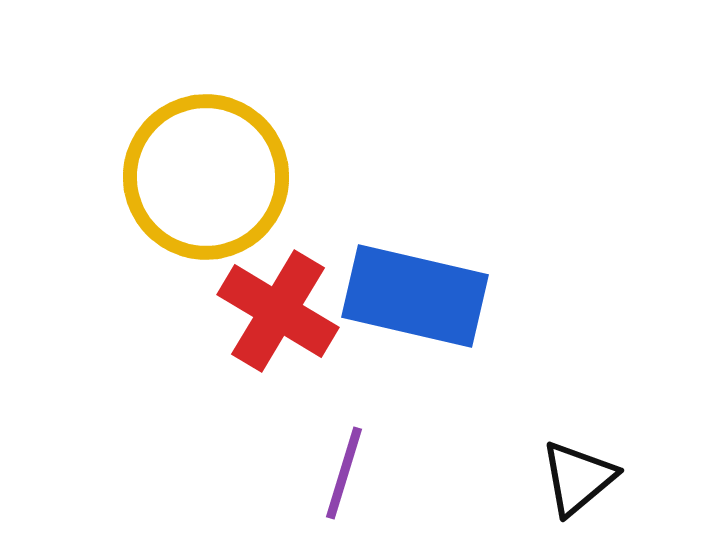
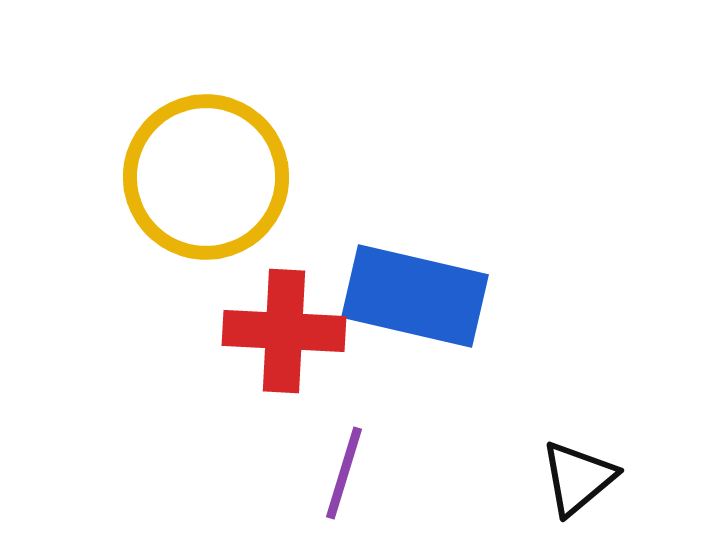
red cross: moved 6 px right, 20 px down; rotated 28 degrees counterclockwise
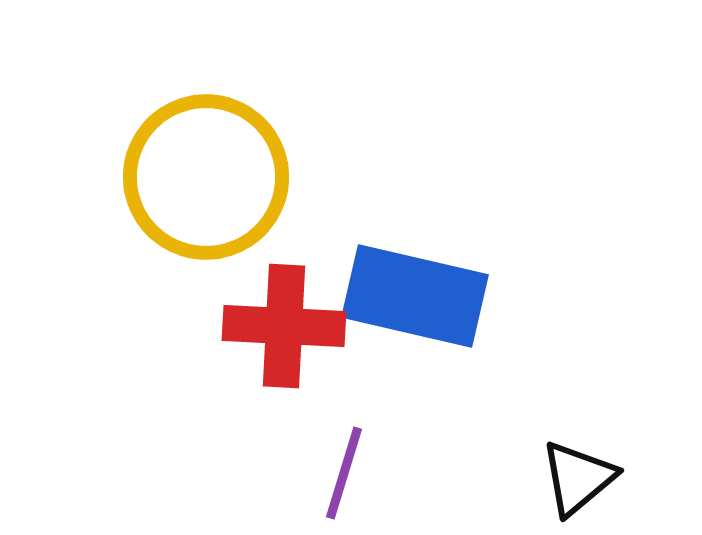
red cross: moved 5 px up
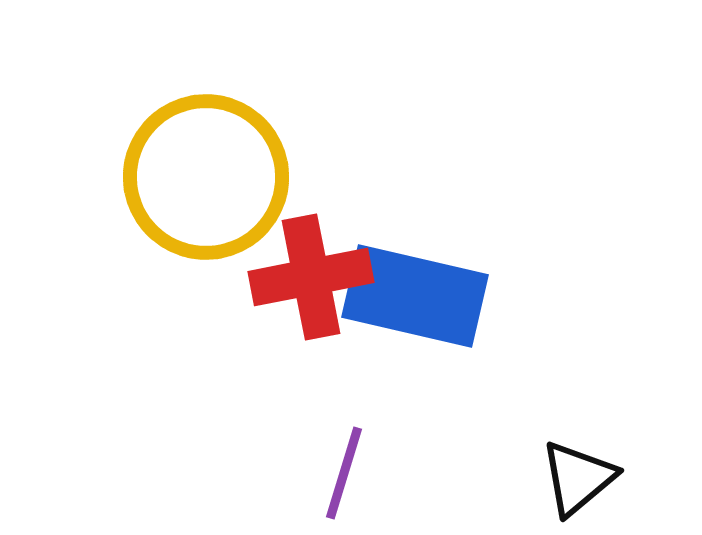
red cross: moved 27 px right, 49 px up; rotated 14 degrees counterclockwise
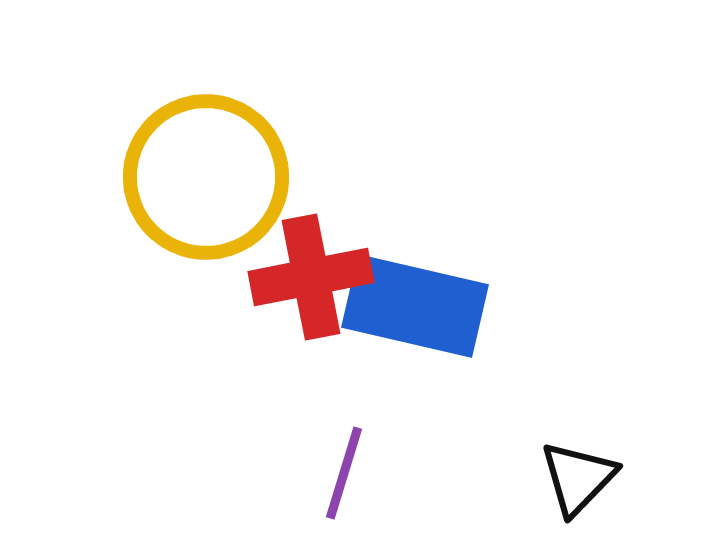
blue rectangle: moved 10 px down
black triangle: rotated 6 degrees counterclockwise
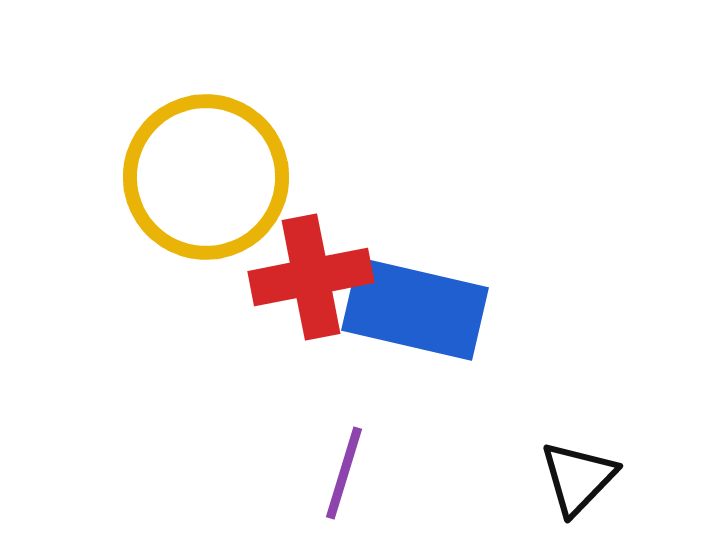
blue rectangle: moved 3 px down
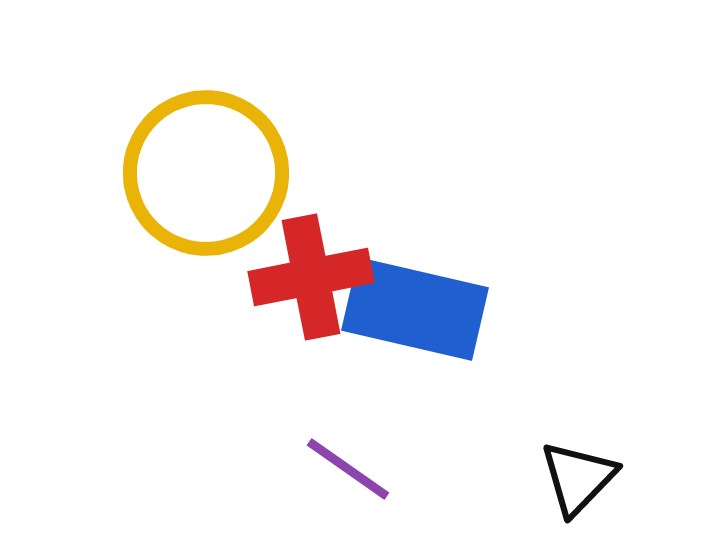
yellow circle: moved 4 px up
purple line: moved 4 px right, 4 px up; rotated 72 degrees counterclockwise
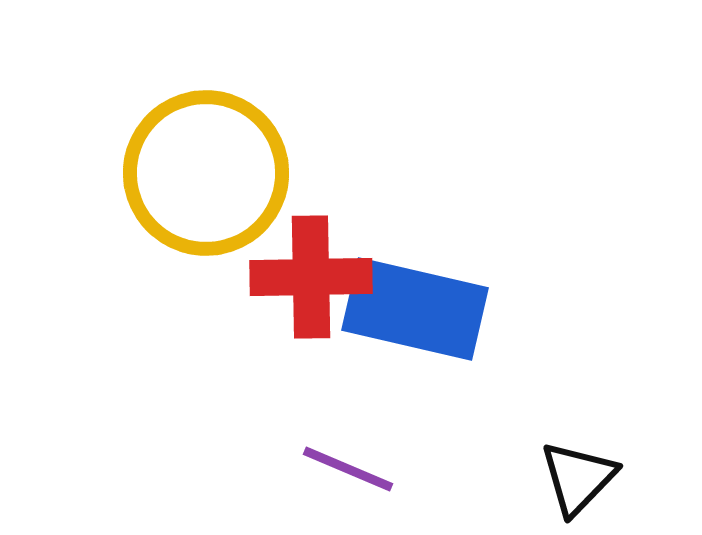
red cross: rotated 10 degrees clockwise
purple line: rotated 12 degrees counterclockwise
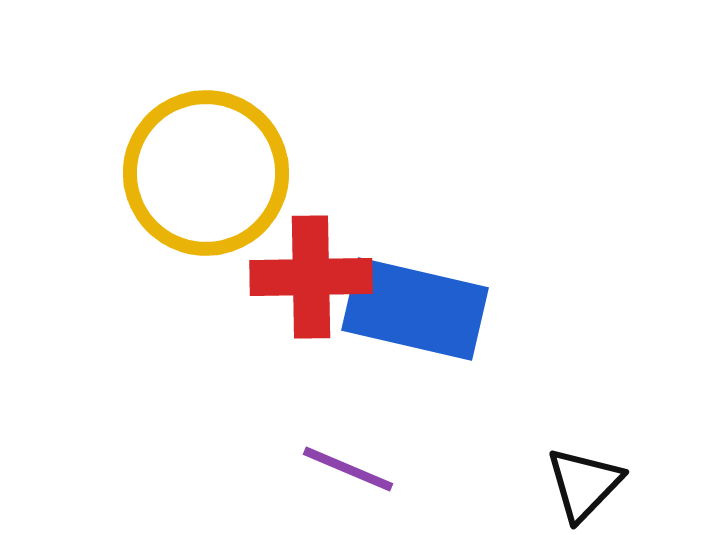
black triangle: moved 6 px right, 6 px down
